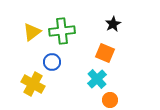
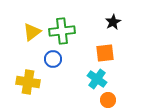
black star: moved 2 px up
orange square: rotated 30 degrees counterclockwise
blue circle: moved 1 px right, 3 px up
cyan cross: rotated 12 degrees counterclockwise
yellow cross: moved 5 px left, 2 px up; rotated 20 degrees counterclockwise
orange circle: moved 2 px left
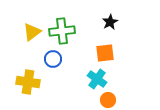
black star: moved 3 px left
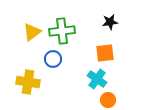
black star: rotated 21 degrees clockwise
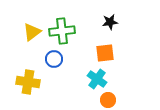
blue circle: moved 1 px right
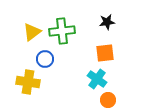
black star: moved 3 px left
blue circle: moved 9 px left
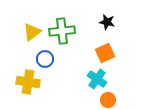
black star: rotated 21 degrees clockwise
orange square: rotated 18 degrees counterclockwise
